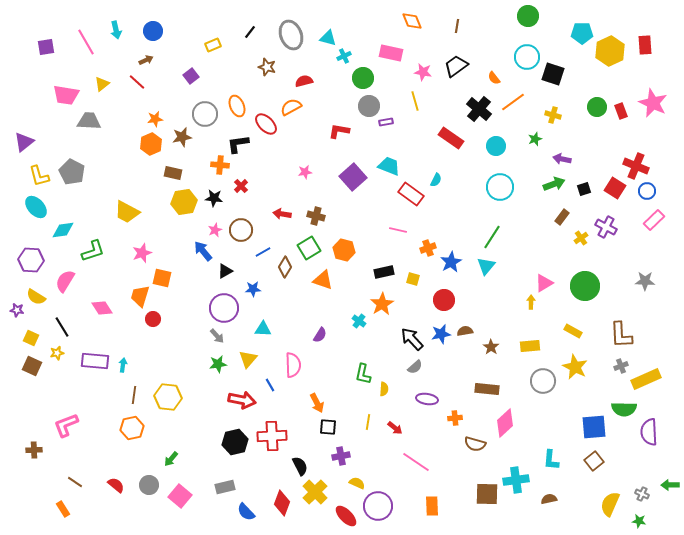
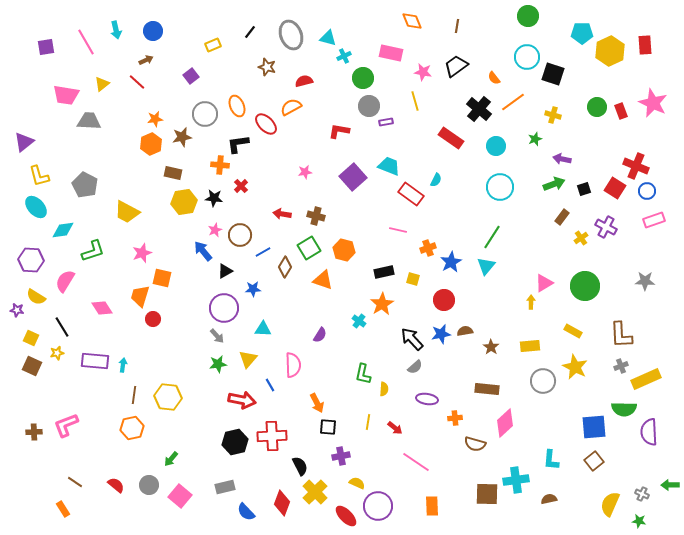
gray pentagon at (72, 172): moved 13 px right, 13 px down
pink rectangle at (654, 220): rotated 25 degrees clockwise
brown circle at (241, 230): moved 1 px left, 5 px down
brown cross at (34, 450): moved 18 px up
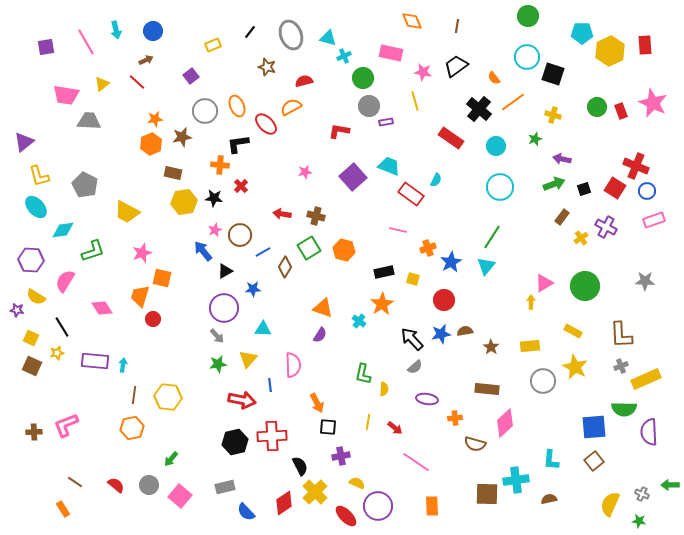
gray circle at (205, 114): moved 3 px up
orange triangle at (323, 280): moved 28 px down
blue line at (270, 385): rotated 24 degrees clockwise
red diamond at (282, 503): moved 2 px right; rotated 35 degrees clockwise
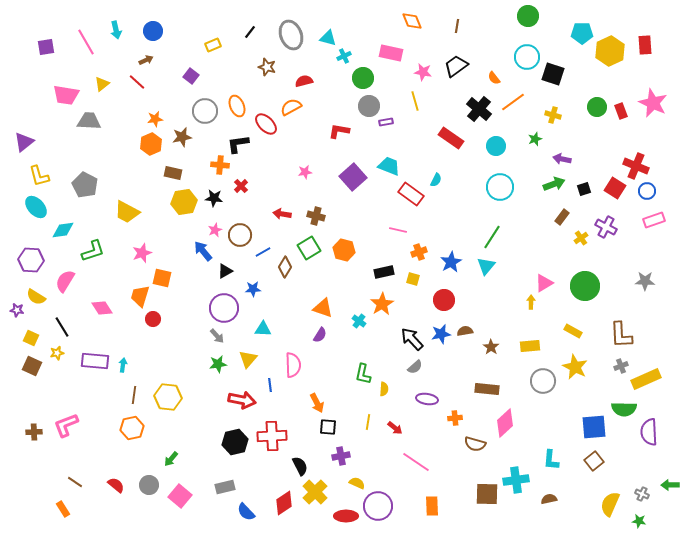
purple square at (191, 76): rotated 14 degrees counterclockwise
orange cross at (428, 248): moved 9 px left, 4 px down
red ellipse at (346, 516): rotated 45 degrees counterclockwise
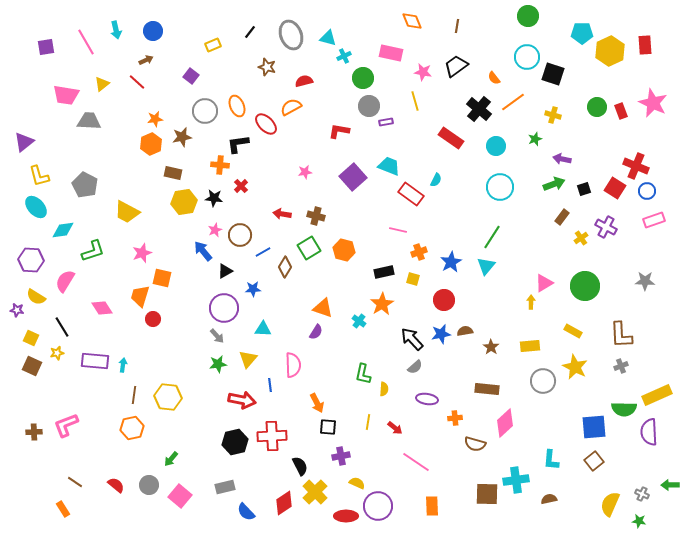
purple semicircle at (320, 335): moved 4 px left, 3 px up
yellow rectangle at (646, 379): moved 11 px right, 16 px down
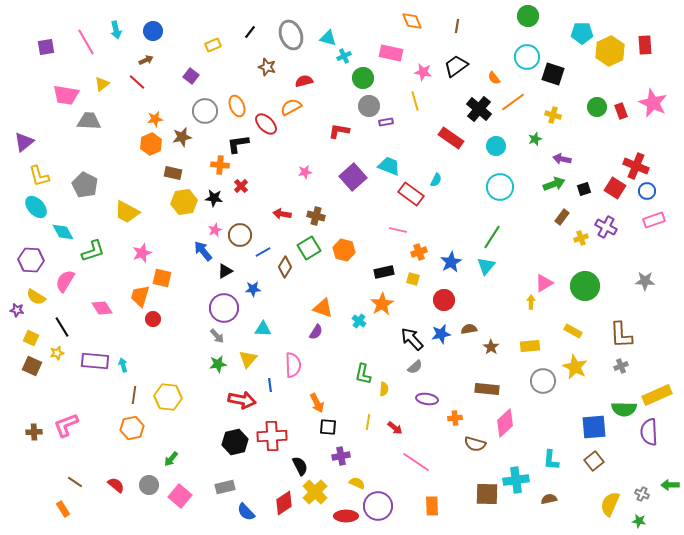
cyan diamond at (63, 230): moved 2 px down; rotated 70 degrees clockwise
yellow cross at (581, 238): rotated 16 degrees clockwise
brown semicircle at (465, 331): moved 4 px right, 2 px up
cyan arrow at (123, 365): rotated 24 degrees counterclockwise
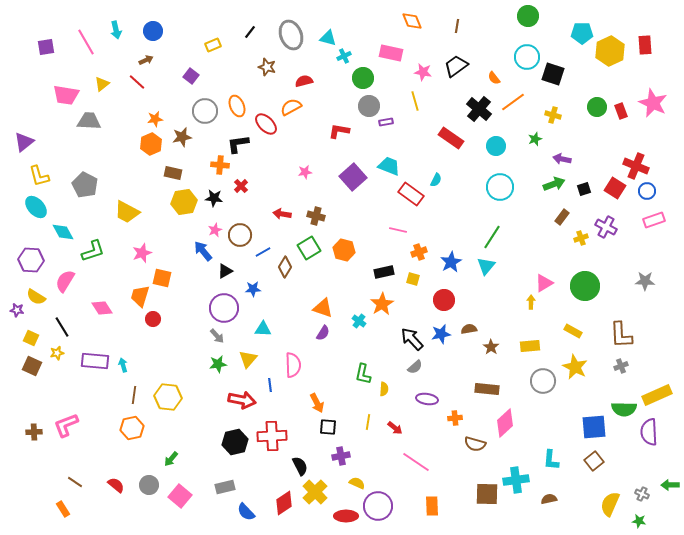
purple semicircle at (316, 332): moved 7 px right, 1 px down
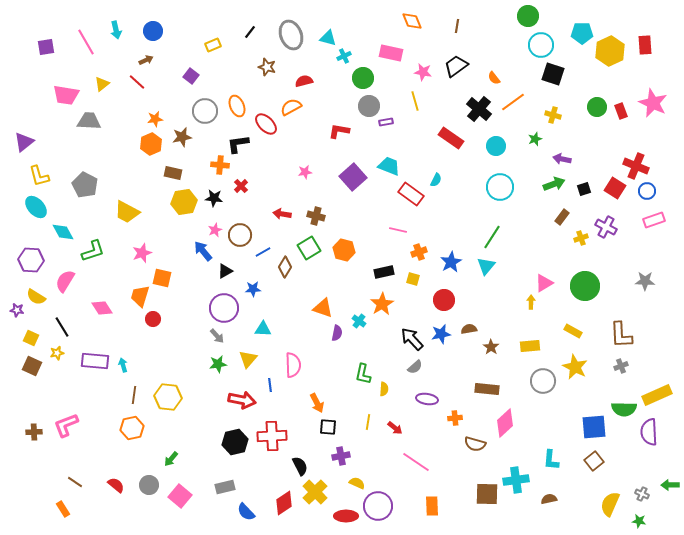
cyan circle at (527, 57): moved 14 px right, 12 px up
purple semicircle at (323, 333): moved 14 px right; rotated 21 degrees counterclockwise
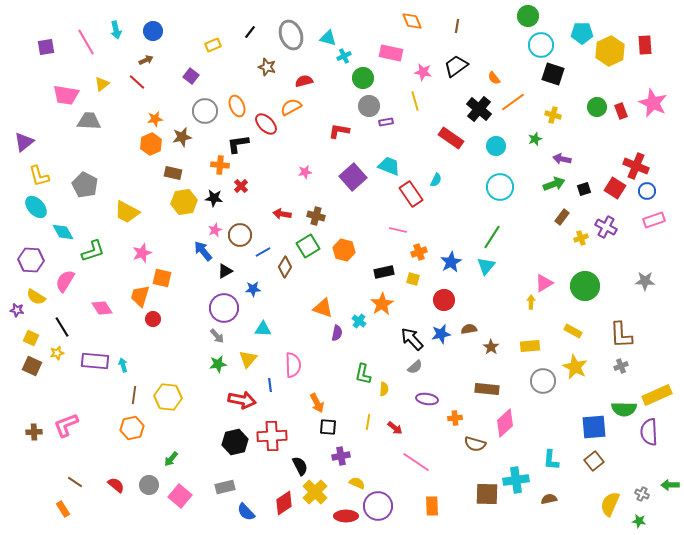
red rectangle at (411, 194): rotated 20 degrees clockwise
green square at (309, 248): moved 1 px left, 2 px up
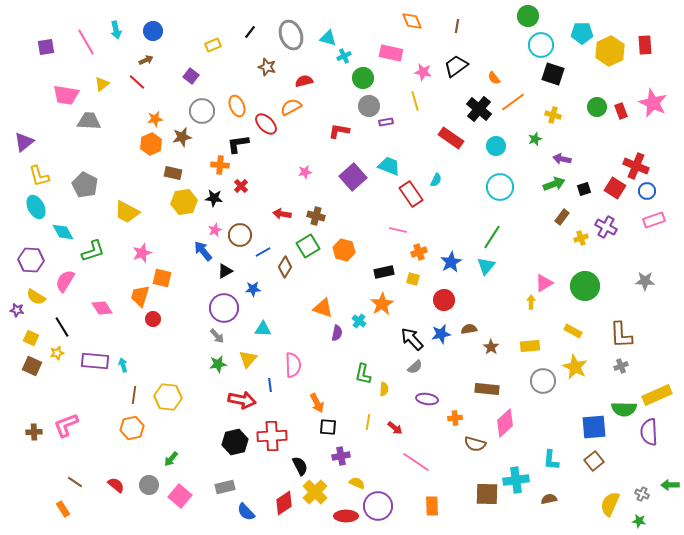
gray circle at (205, 111): moved 3 px left
cyan ellipse at (36, 207): rotated 15 degrees clockwise
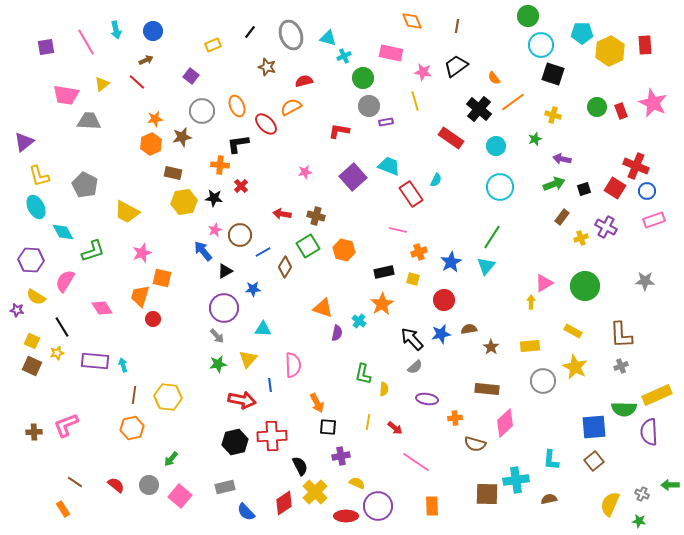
yellow square at (31, 338): moved 1 px right, 3 px down
